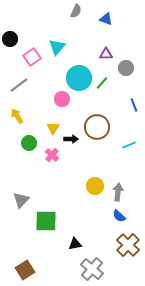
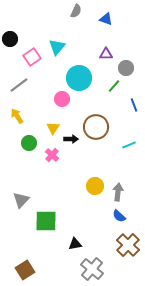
green line: moved 12 px right, 3 px down
brown circle: moved 1 px left
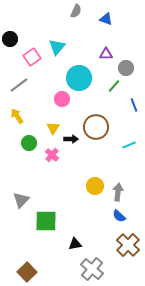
brown square: moved 2 px right, 2 px down; rotated 12 degrees counterclockwise
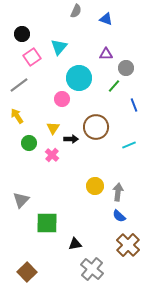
black circle: moved 12 px right, 5 px up
cyan triangle: moved 2 px right
green square: moved 1 px right, 2 px down
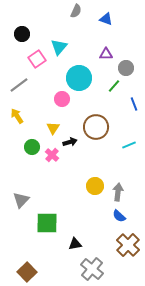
pink square: moved 5 px right, 2 px down
blue line: moved 1 px up
black arrow: moved 1 px left, 3 px down; rotated 16 degrees counterclockwise
green circle: moved 3 px right, 4 px down
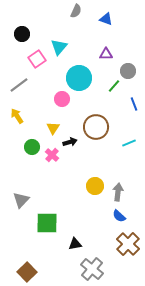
gray circle: moved 2 px right, 3 px down
cyan line: moved 2 px up
brown cross: moved 1 px up
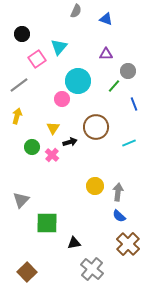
cyan circle: moved 1 px left, 3 px down
yellow arrow: rotated 49 degrees clockwise
black triangle: moved 1 px left, 1 px up
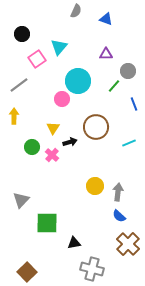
yellow arrow: moved 3 px left; rotated 14 degrees counterclockwise
gray cross: rotated 25 degrees counterclockwise
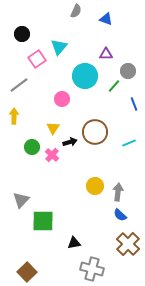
cyan circle: moved 7 px right, 5 px up
brown circle: moved 1 px left, 5 px down
blue semicircle: moved 1 px right, 1 px up
green square: moved 4 px left, 2 px up
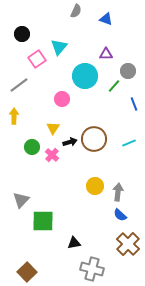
brown circle: moved 1 px left, 7 px down
